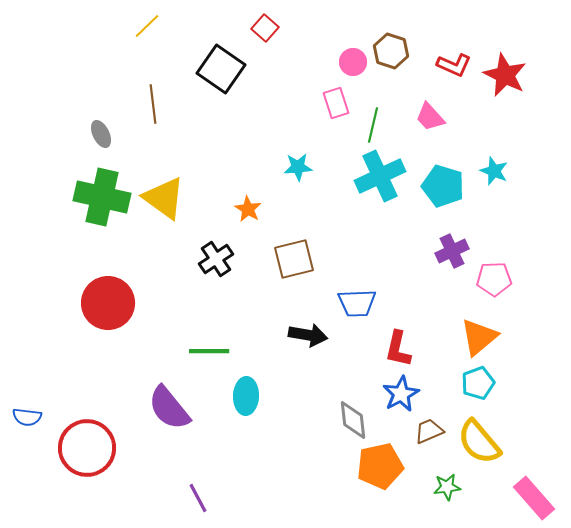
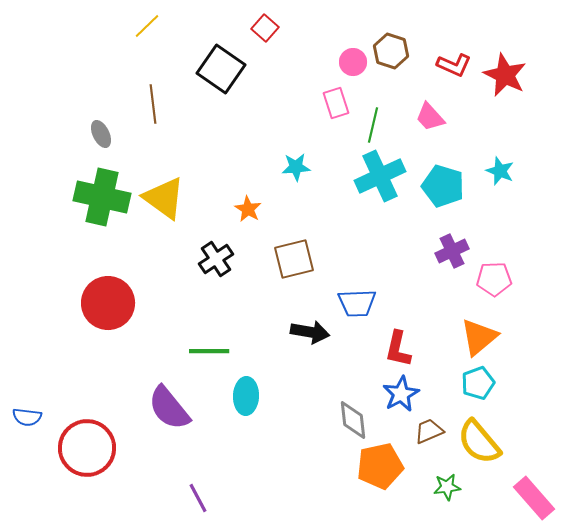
cyan star at (298, 167): moved 2 px left
cyan star at (494, 171): moved 6 px right
black arrow at (308, 335): moved 2 px right, 3 px up
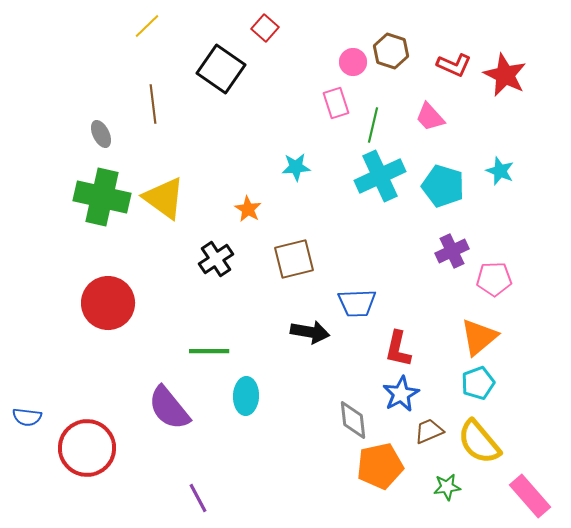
pink rectangle at (534, 498): moved 4 px left, 2 px up
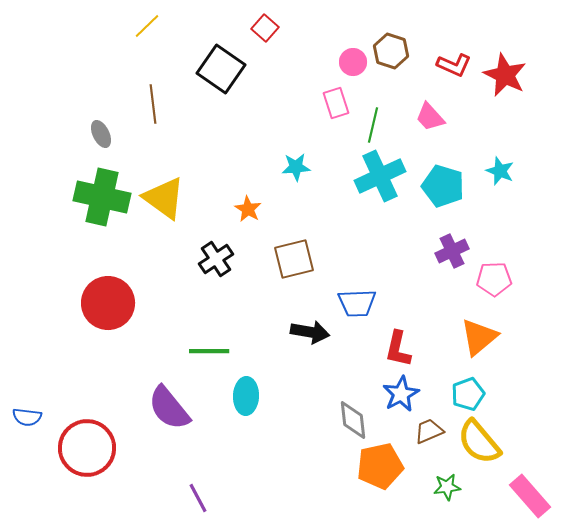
cyan pentagon at (478, 383): moved 10 px left, 11 px down
